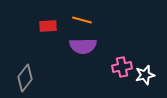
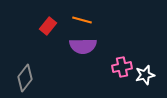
red rectangle: rotated 48 degrees counterclockwise
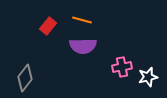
white star: moved 3 px right, 2 px down
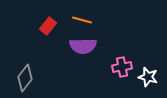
white star: rotated 30 degrees clockwise
